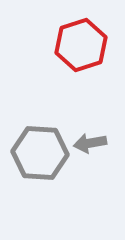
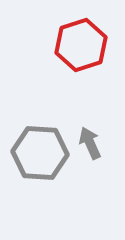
gray arrow: rotated 76 degrees clockwise
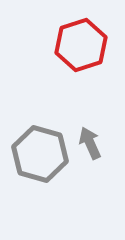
gray hexagon: moved 1 px down; rotated 12 degrees clockwise
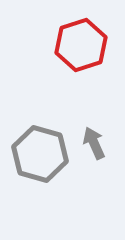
gray arrow: moved 4 px right
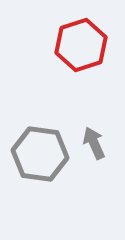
gray hexagon: rotated 8 degrees counterclockwise
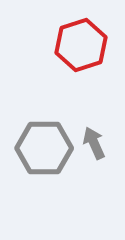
gray hexagon: moved 4 px right, 6 px up; rotated 8 degrees counterclockwise
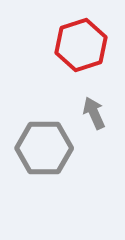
gray arrow: moved 30 px up
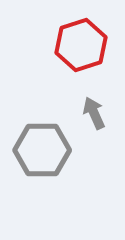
gray hexagon: moved 2 px left, 2 px down
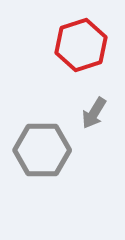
gray arrow: rotated 124 degrees counterclockwise
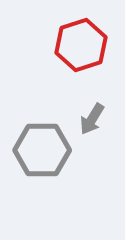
gray arrow: moved 2 px left, 6 px down
